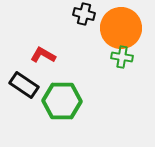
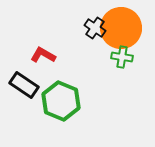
black cross: moved 11 px right, 14 px down; rotated 20 degrees clockwise
green hexagon: moved 1 px left; rotated 21 degrees clockwise
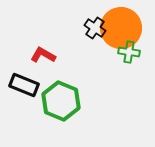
green cross: moved 7 px right, 5 px up
black rectangle: rotated 12 degrees counterclockwise
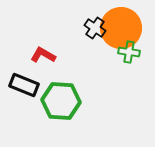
green hexagon: rotated 18 degrees counterclockwise
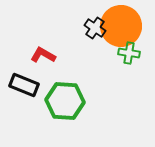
orange circle: moved 2 px up
green cross: moved 1 px down
green hexagon: moved 4 px right
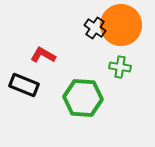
orange circle: moved 1 px up
green cross: moved 9 px left, 14 px down
green hexagon: moved 18 px right, 3 px up
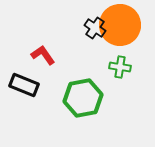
orange circle: moved 1 px left
red L-shape: rotated 25 degrees clockwise
green hexagon: rotated 15 degrees counterclockwise
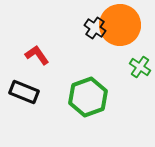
red L-shape: moved 6 px left
green cross: moved 20 px right; rotated 25 degrees clockwise
black rectangle: moved 7 px down
green hexagon: moved 5 px right, 1 px up; rotated 9 degrees counterclockwise
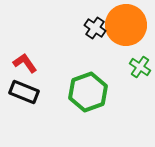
orange circle: moved 6 px right
red L-shape: moved 12 px left, 8 px down
green hexagon: moved 5 px up
